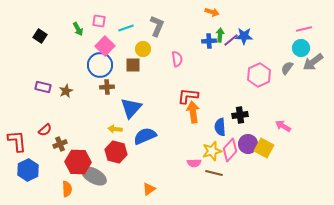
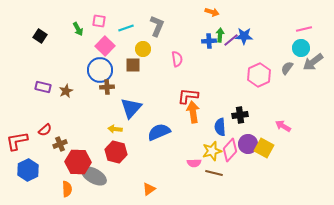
blue circle at (100, 65): moved 5 px down
blue semicircle at (145, 136): moved 14 px right, 4 px up
red L-shape at (17, 141): rotated 95 degrees counterclockwise
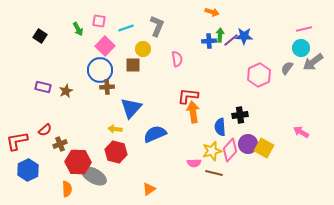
pink arrow at (283, 126): moved 18 px right, 6 px down
blue semicircle at (159, 132): moved 4 px left, 2 px down
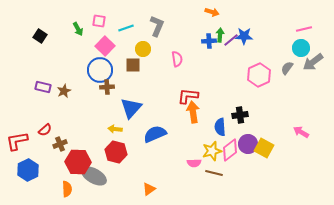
brown star at (66, 91): moved 2 px left
pink diamond at (230, 150): rotated 10 degrees clockwise
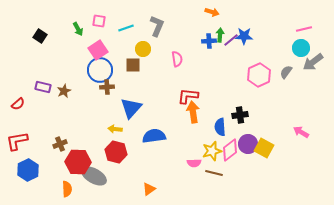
pink square at (105, 46): moved 7 px left, 4 px down; rotated 12 degrees clockwise
gray semicircle at (287, 68): moved 1 px left, 4 px down
red semicircle at (45, 130): moved 27 px left, 26 px up
blue semicircle at (155, 134): moved 1 px left, 2 px down; rotated 15 degrees clockwise
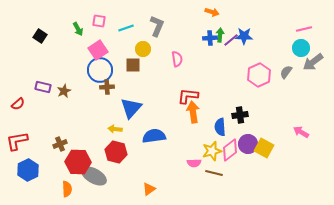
blue cross at (209, 41): moved 1 px right, 3 px up
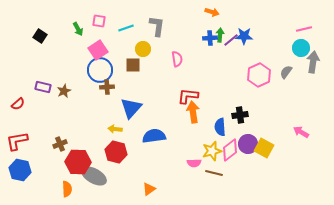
gray L-shape at (157, 26): rotated 15 degrees counterclockwise
gray arrow at (313, 62): rotated 135 degrees clockwise
blue hexagon at (28, 170): moved 8 px left; rotated 20 degrees counterclockwise
